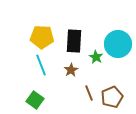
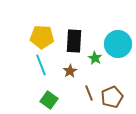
green star: moved 1 px left, 1 px down
brown star: moved 1 px left, 1 px down
green square: moved 14 px right
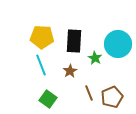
green square: moved 1 px left, 1 px up
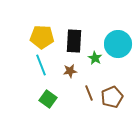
brown star: rotated 24 degrees clockwise
